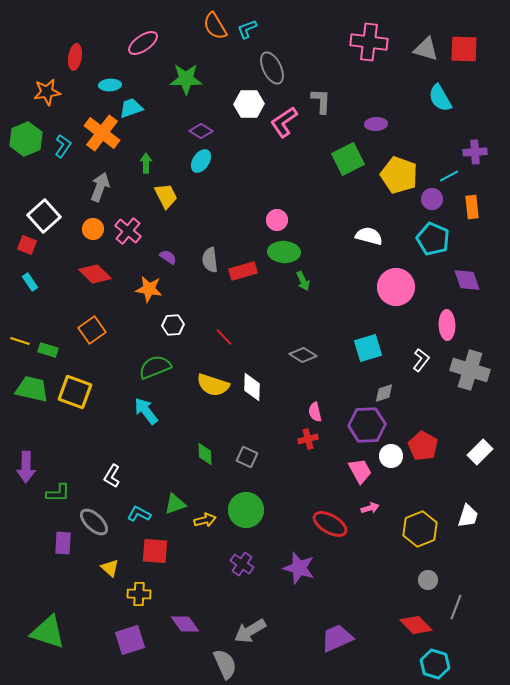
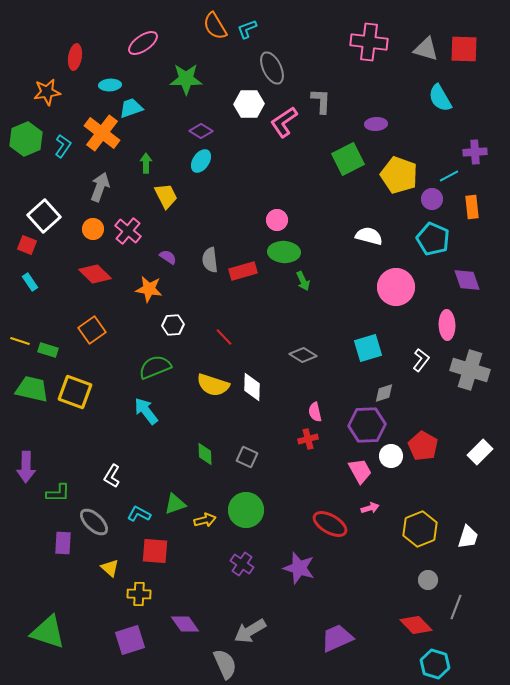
white trapezoid at (468, 516): moved 21 px down
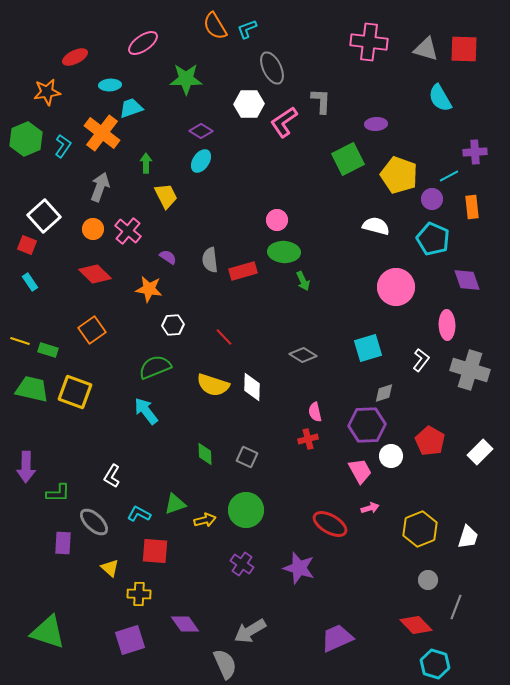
red ellipse at (75, 57): rotated 55 degrees clockwise
white semicircle at (369, 236): moved 7 px right, 10 px up
red pentagon at (423, 446): moved 7 px right, 5 px up
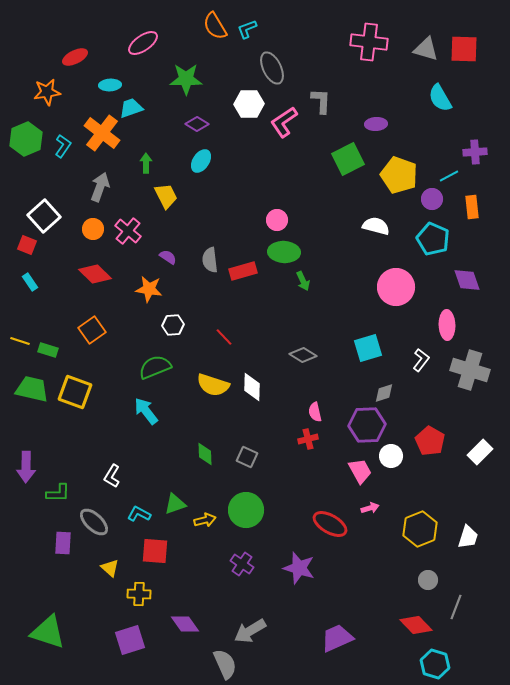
purple diamond at (201, 131): moved 4 px left, 7 px up
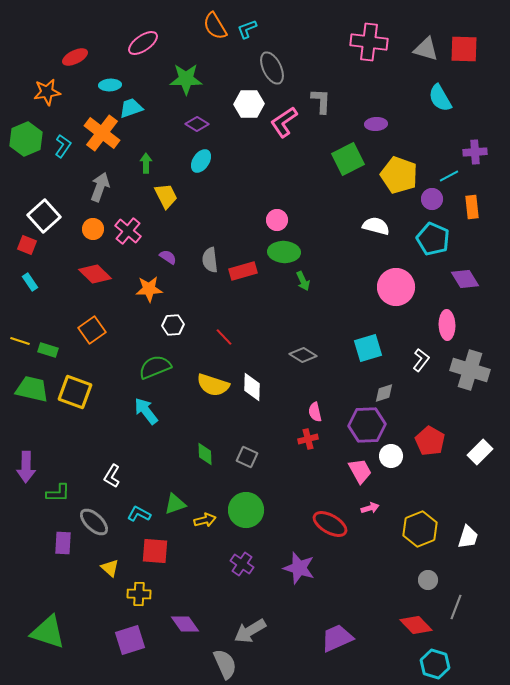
purple diamond at (467, 280): moved 2 px left, 1 px up; rotated 12 degrees counterclockwise
orange star at (149, 289): rotated 12 degrees counterclockwise
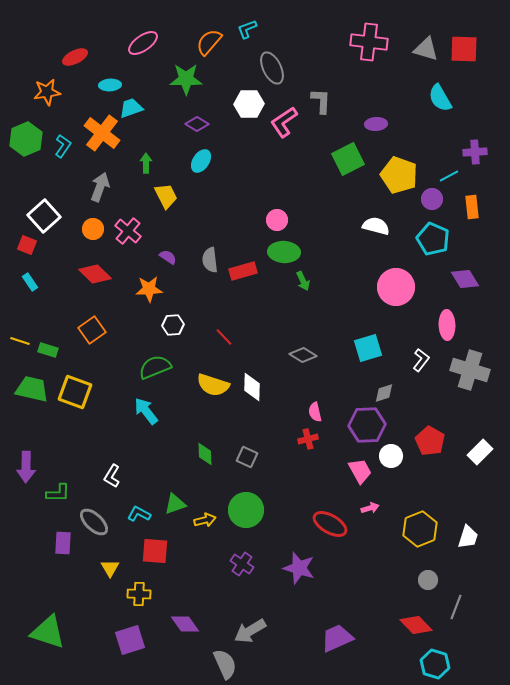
orange semicircle at (215, 26): moved 6 px left, 16 px down; rotated 72 degrees clockwise
yellow triangle at (110, 568): rotated 18 degrees clockwise
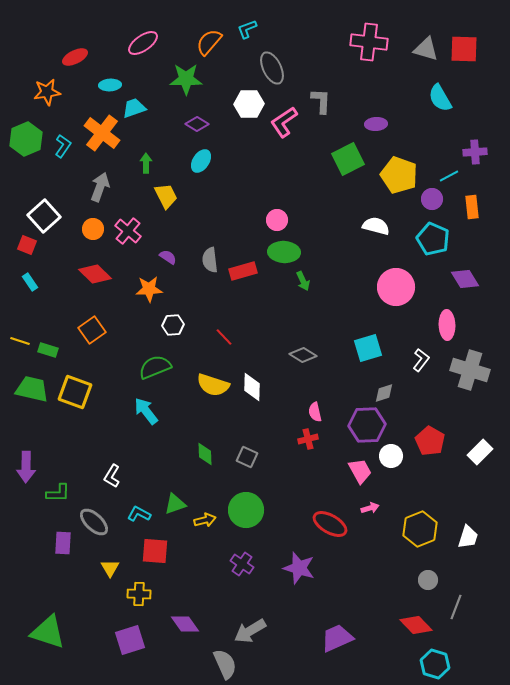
cyan trapezoid at (131, 108): moved 3 px right
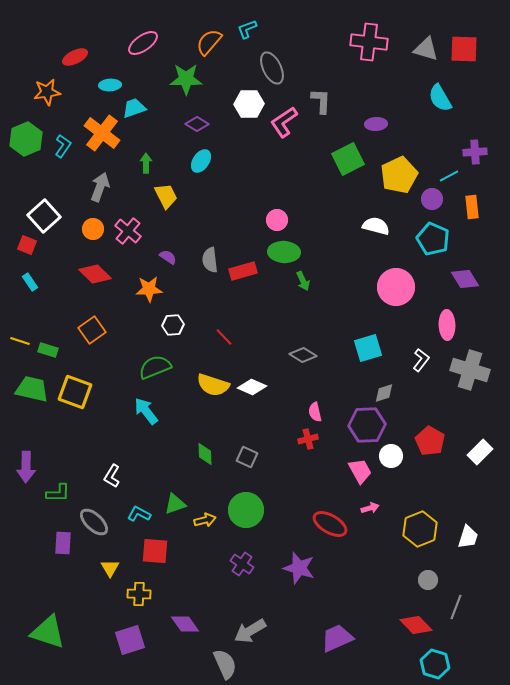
yellow pentagon at (399, 175): rotated 27 degrees clockwise
white diamond at (252, 387): rotated 68 degrees counterclockwise
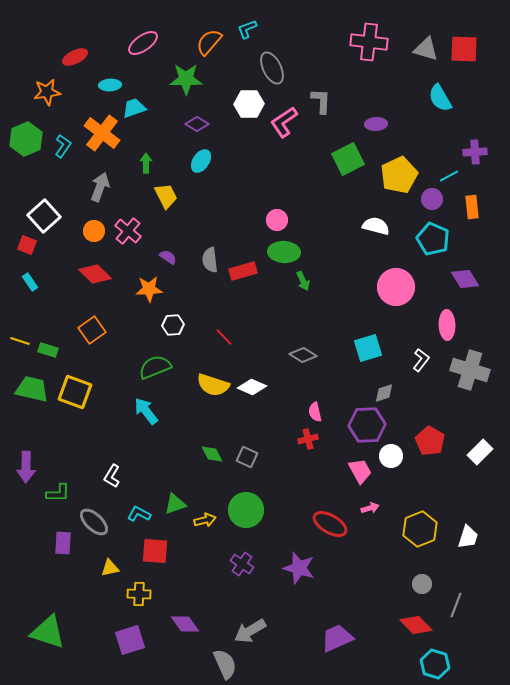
orange circle at (93, 229): moved 1 px right, 2 px down
green diamond at (205, 454): moved 7 px right; rotated 25 degrees counterclockwise
yellow triangle at (110, 568): rotated 48 degrees clockwise
gray circle at (428, 580): moved 6 px left, 4 px down
gray line at (456, 607): moved 2 px up
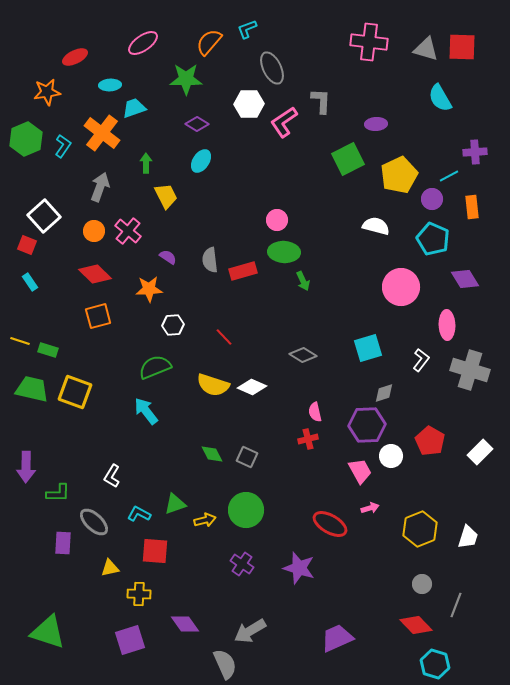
red square at (464, 49): moved 2 px left, 2 px up
pink circle at (396, 287): moved 5 px right
orange square at (92, 330): moved 6 px right, 14 px up; rotated 20 degrees clockwise
